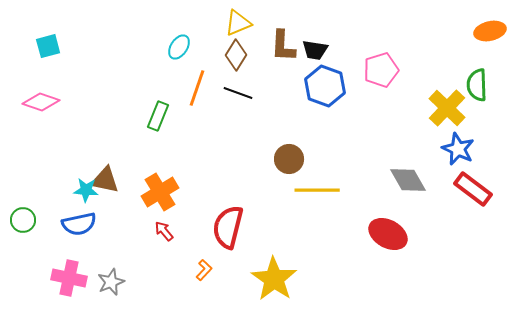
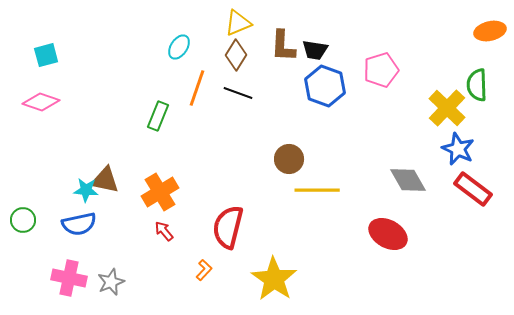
cyan square: moved 2 px left, 9 px down
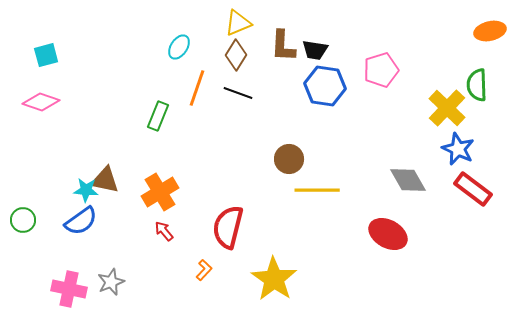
blue hexagon: rotated 12 degrees counterclockwise
blue semicircle: moved 2 px right, 3 px up; rotated 24 degrees counterclockwise
pink cross: moved 11 px down
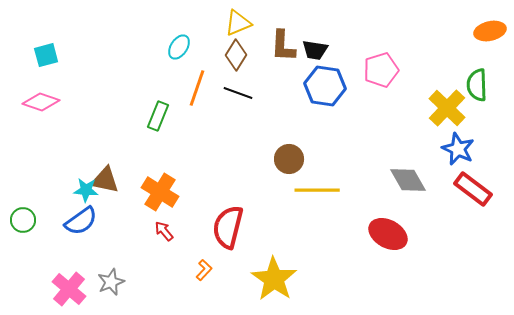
orange cross: rotated 27 degrees counterclockwise
pink cross: rotated 28 degrees clockwise
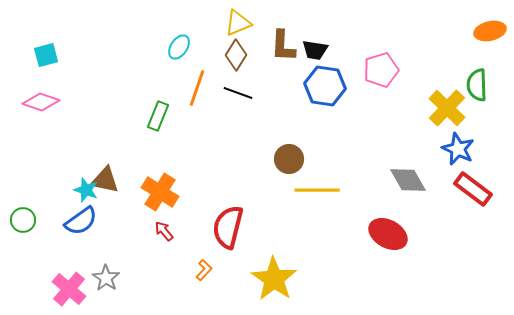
cyan star: rotated 15 degrees clockwise
gray star: moved 5 px left, 4 px up; rotated 16 degrees counterclockwise
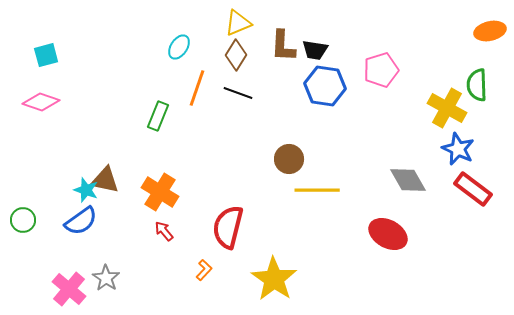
yellow cross: rotated 15 degrees counterclockwise
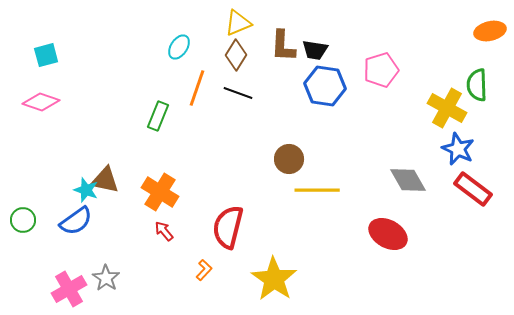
blue semicircle: moved 5 px left
pink cross: rotated 20 degrees clockwise
